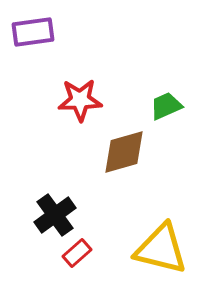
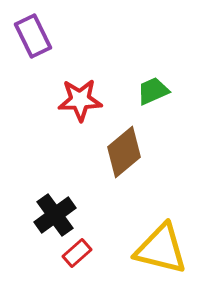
purple rectangle: moved 4 px down; rotated 72 degrees clockwise
green trapezoid: moved 13 px left, 15 px up
brown diamond: rotated 24 degrees counterclockwise
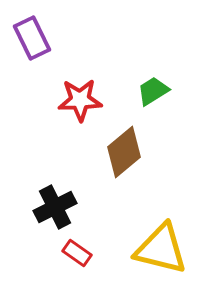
purple rectangle: moved 1 px left, 2 px down
green trapezoid: rotated 8 degrees counterclockwise
black cross: moved 8 px up; rotated 9 degrees clockwise
red rectangle: rotated 76 degrees clockwise
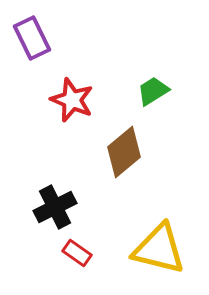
red star: moved 8 px left; rotated 24 degrees clockwise
yellow triangle: moved 2 px left
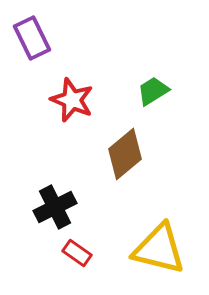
brown diamond: moved 1 px right, 2 px down
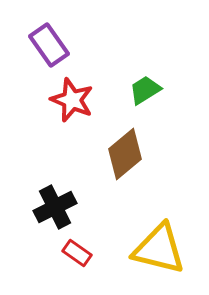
purple rectangle: moved 17 px right, 7 px down; rotated 9 degrees counterclockwise
green trapezoid: moved 8 px left, 1 px up
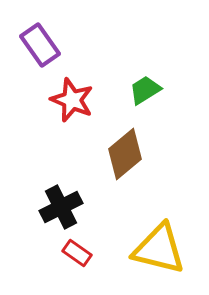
purple rectangle: moved 9 px left
black cross: moved 6 px right
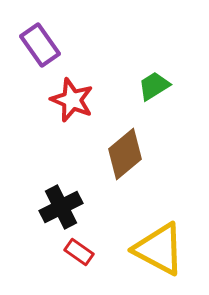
green trapezoid: moved 9 px right, 4 px up
yellow triangle: rotated 14 degrees clockwise
red rectangle: moved 2 px right, 1 px up
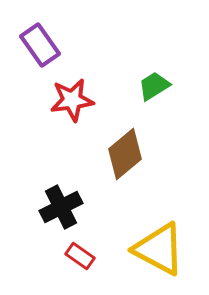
red star: rotated 30 degrees counterclockwise
red rectangle: moved 1 px right, 4 px down
